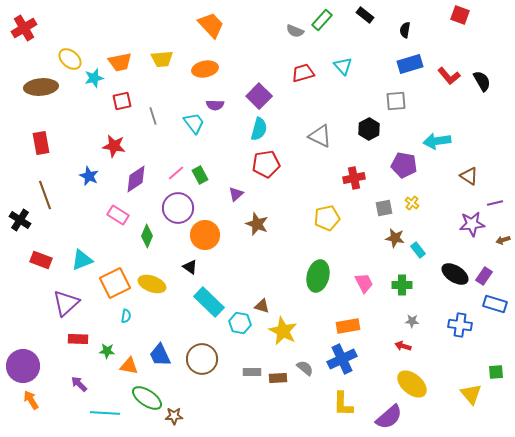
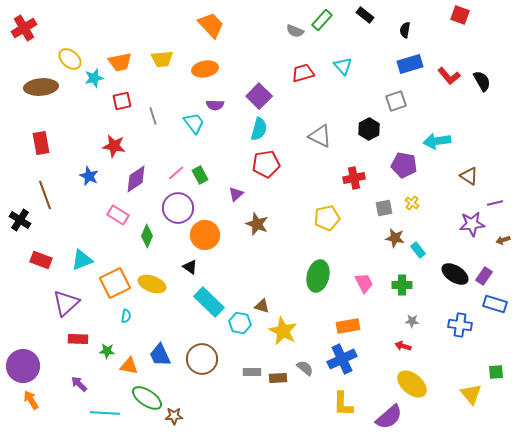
gray square at (396, 101): rotated 15 degrees counterclockwise
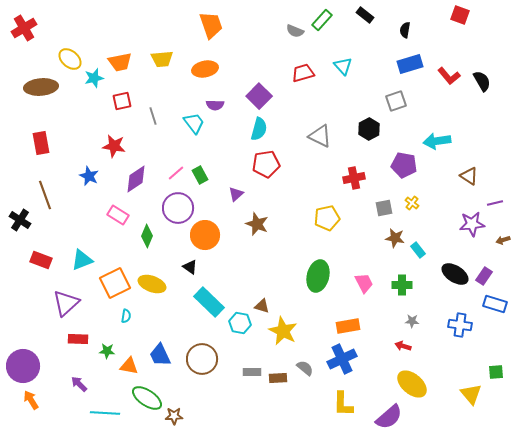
orange trapezoid at (211, 25): rotated 24 degrees clockwise
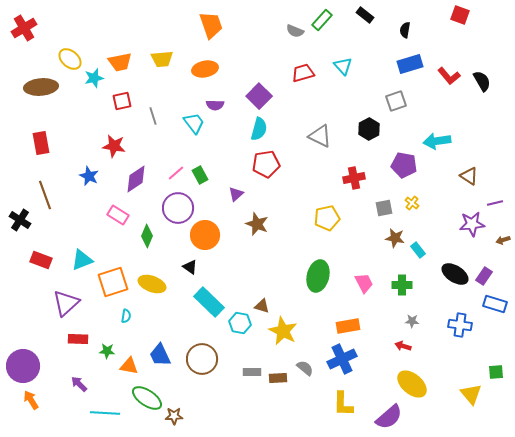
orange square at (115, 283): moved 2 px left, 1 px up; rotated 8 degrees clockwise
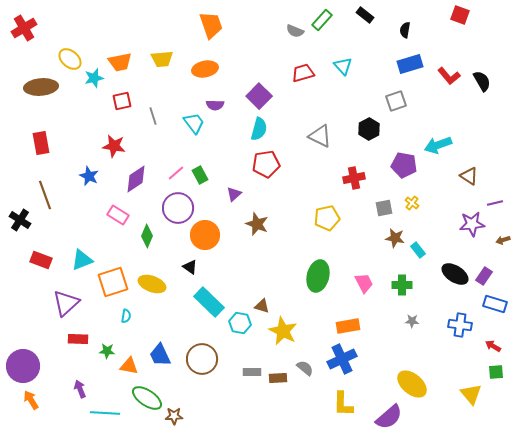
cyan arrow at (437, 141): moved 1 px right, 4 px down; rotated 12 degrees counterclockwise
purple triangle at (236, 194): moved 2 px left
red arrow at (403, 346): moved 90 px right; rotated 14 degrees clockwise
purple arrow at (79, 384): moved 1 px right, 5 px down; rotated 24 degrees clockwise
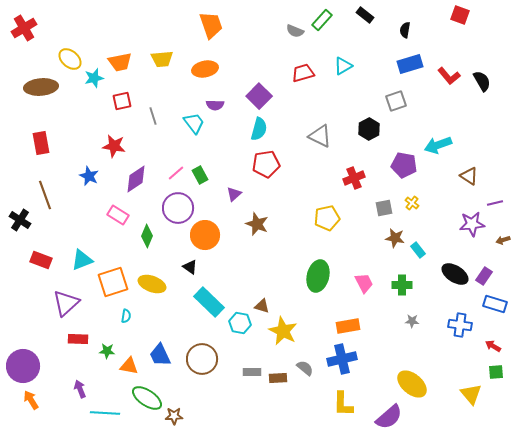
cyan triangle at (343, 66): rotated 42 degrees clockwise
red cross at (354, 178): rotated 10 degrees counterclockwise
blue cross at (342, 359): rotated 12 degrees clockwise
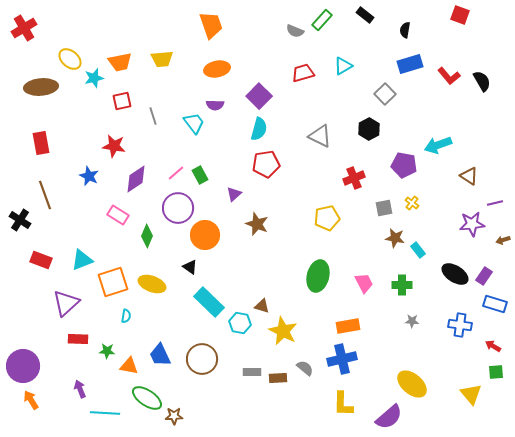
orange ellipse at (205, 69): moved 12 px right
gray square at (396, 101): moved 11 px left, 7 px up; rotated 25 degrees counterclockwise
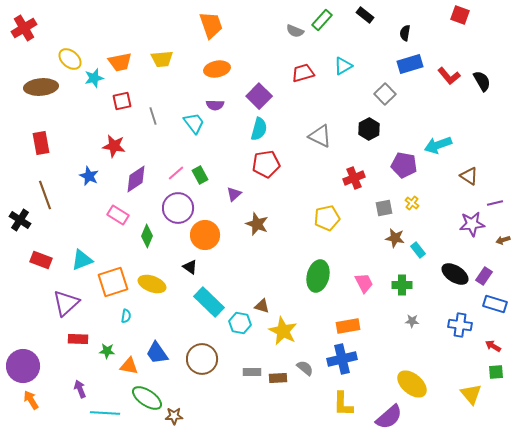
black semicircle at (405, 30): moved 3 px down
blue trapezoid at (160, 355): moved 3 px left, 2 px up; rotated 10 degrees counterclockwise
